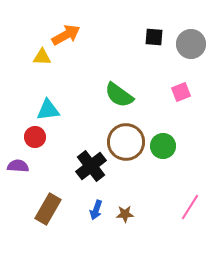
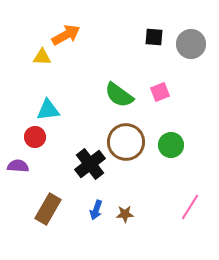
pink square: moved 21 px left
green circle: moved 8 px right, 1 px up
black cross: moved 1 px left, 2 px up
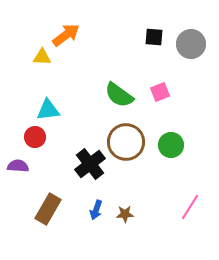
orange arrow: rotated 8 degrees counterclockwise
